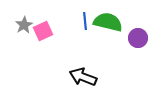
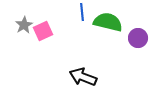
blue line: moved 3 px left, 9 px up
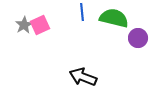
green semicircle: moved 6 px right, 4 px up
pink square: moved 3 px left, 6 px up
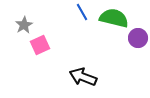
blue line: rotated 24 degrees counterclockwise
pink square: moved 20 px down
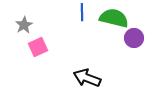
blue line: rotated 30 degrees clockwise
purple circle: moved 4 px left
pink square: moved 2 px left, 2 px down
black arrow: moved 4 px right, 1 px down
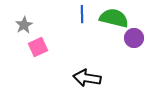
blue line: moved 2 px down
black arrow: rotated 12 degrees counterclockwise
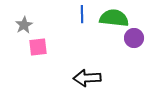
green semicircle: rotated 8 degrees counterclockwise
pink square: rotated 18 degrees clockwise
black arrow: rotated 12 degrees counterclockwise
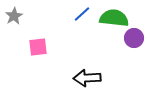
blue line: rotated 48 degrees clockwise
gray star: moved 10 px left, 9 px up
